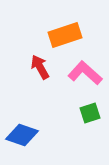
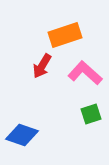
red arrow: moved 2 px right, 1 px up; rotated 120 degrees counterclockwise
green square: moved 1 px right, 1 px down
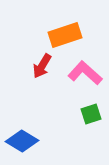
blue diamond: moved 6 px down; rotated 12 degrees clockwise
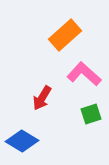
orange rectangle: rotated 24 degrees counterclockwise
red arrow: moved 32 px down
pink L-shape: moved 1 px left, 1 px down
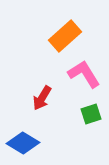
orange rectangle: moved 1 px down
pink L-shape: rotated 16 degrees clockwise
blue diamond: moved 1 px right, 2 px down
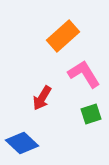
orange rectangle: moved 2 px left
blue diamond: moved 1 px left; rotated 12 degrees clockwise
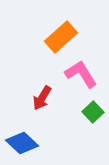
orange rectangle: moved 2 px left, 1 px down
pink L-shape: moved 3 px left
green square: moved 2 px right, 2 px up; rotated 25 degrees counterclockwise
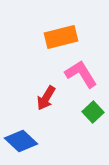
orange rectangle: rotated 28 degrees clockwise
red arrow: moved 4 px right
blue diamond: moved 1 px left, 2 px up
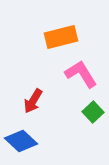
red arrow: moved 13 px left, 3 px down
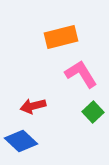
red arrow: moved 5 px down; rotated 45 degrees clockwise
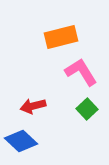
pink L-shape: moved 2 px up
green square: moved 6 px left, 3 px up
